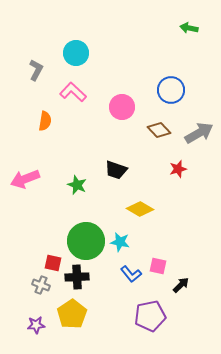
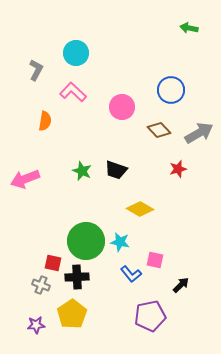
green star: moved 5 px right, 14 px up
pink square: moved 3 px left, 6 px up
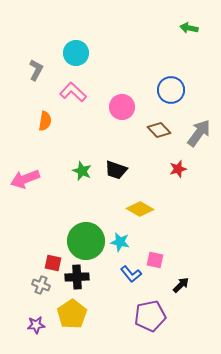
gray arrow: rotated 24 degrees counterclockwise
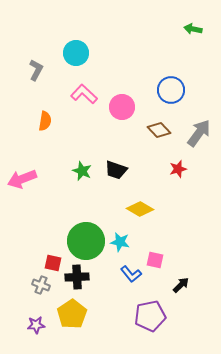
green arrow: moved 4 px right, 1 px down
pink L-shape: moved 11 px right, 2 px down
pink arrow: moved 3 px left
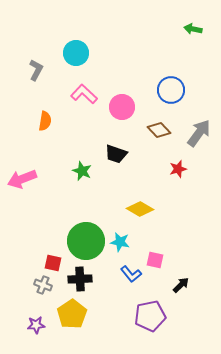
black trapezoid: moved 16 px up
black cross: moved 3 px right, 2 px down
gray cross: moved 2 px right
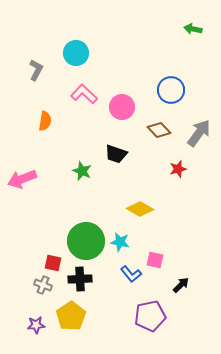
yellow pentagon: moved 1 px left, 2 px down
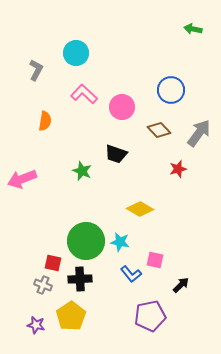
purple star: rotated 18 degrees clockwise
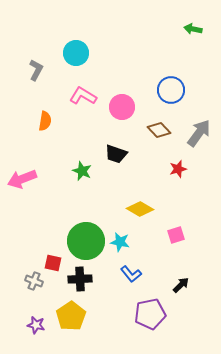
pink L-shape: moved 1 px left, 2 px down; rotated 12 degrees counterclockwise
pink square: moved 21 px right, 25 px up; rotated 30 degrees counterclockwise
gray cross: moved 9 px left, 4 px up
purple pentagon: moved 2 px up
